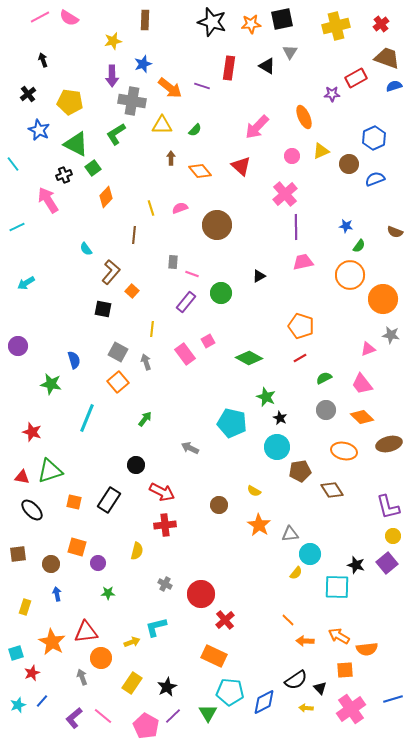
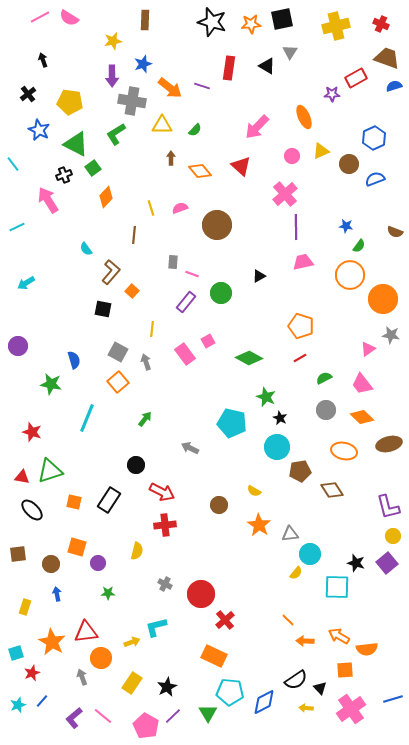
red cross at (381, 24): rotated 28 degrees counterclockwise
pink triangle at (368, 349): rotated 14 degrees counterclockwise
black star at (356, 565): moved 2 px up
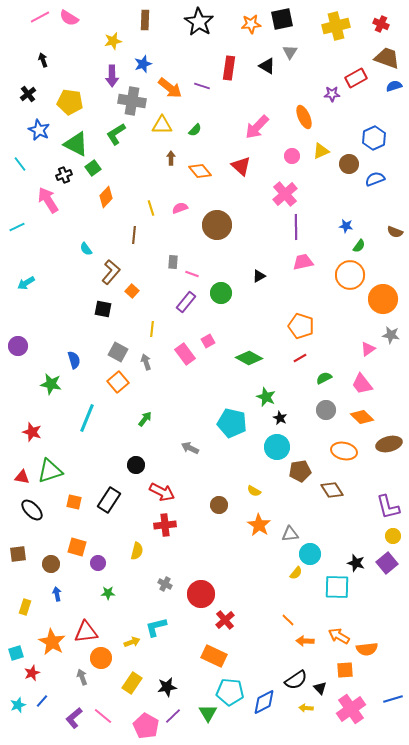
black star at (212, 22): moved 13 px left; rotated 16 degrees clockwise
cyan line at (13, 164): moved 7 px right
black star at (167, 687): rotated 18 degrees clockwise
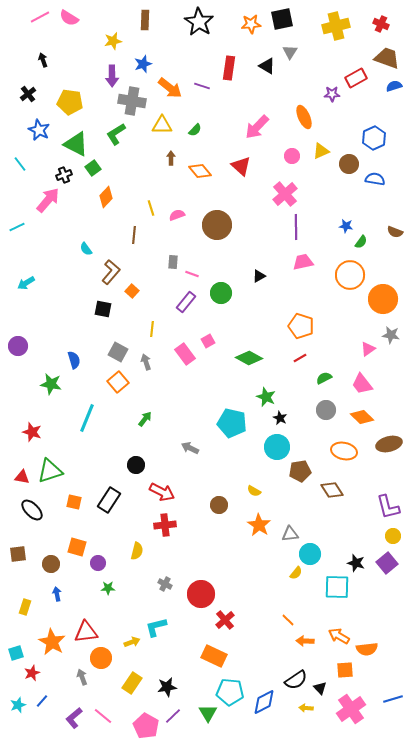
blue semicircle at (375, 179): rotated 30 degrees clockwise
pink arrow at (48, 200): rotated 72 degrees clockwise
pink semicircle at (180, 208): moved 3 px left, 7 px down
green semicircle at (359, 246): moved 2 px right, 4 px up
green star at (108, 593): moved 5 px up
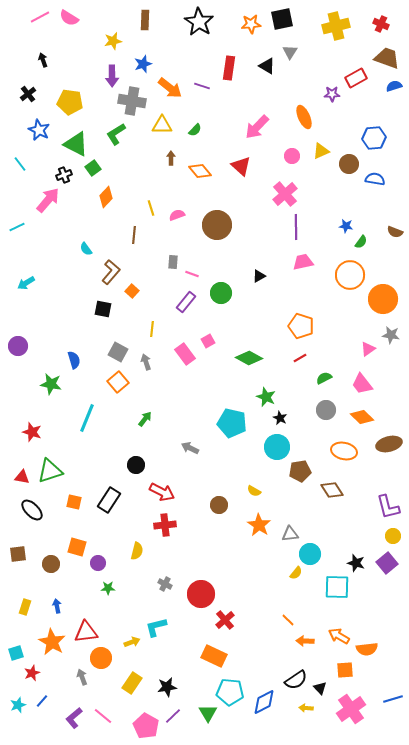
blue hexagon at (374, 138): rotated 20 degrees clockwise
blue arrow at (57, 594): moved 12 px down
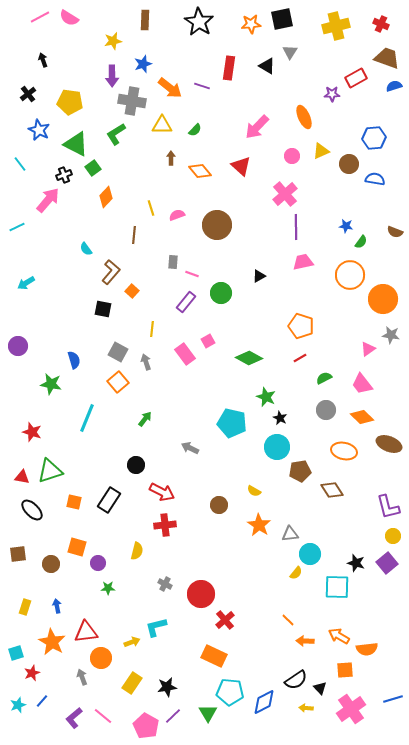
brown ellipse at (389, 444): rotated 35 degrees clockwise
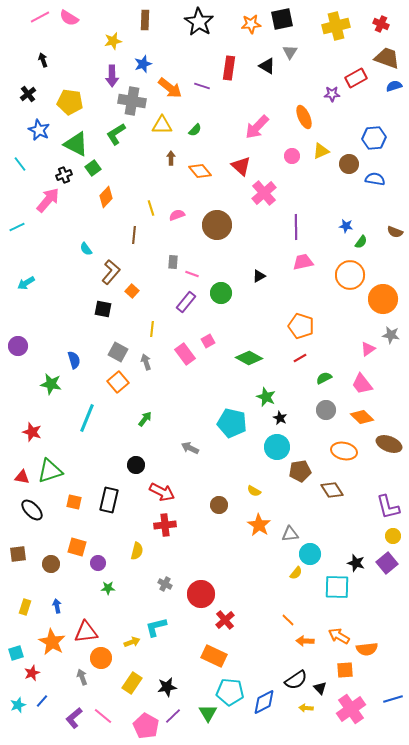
pink cross at (285, 194): moved 21 px left, 1 px up
black rectangle at (109, 500): rotated 20 degrees counterclockwise
